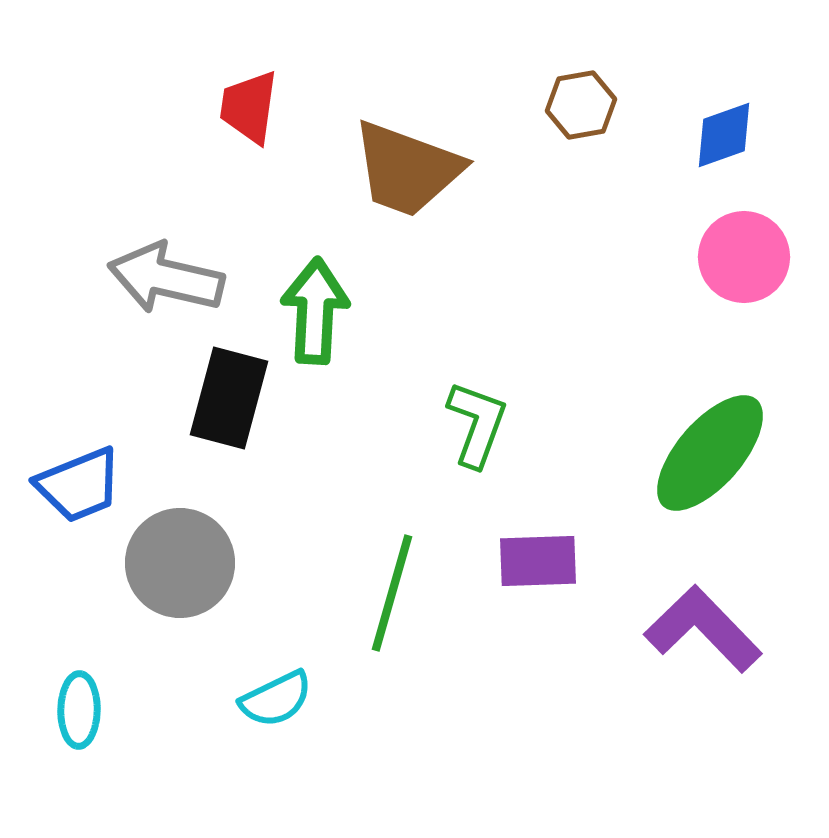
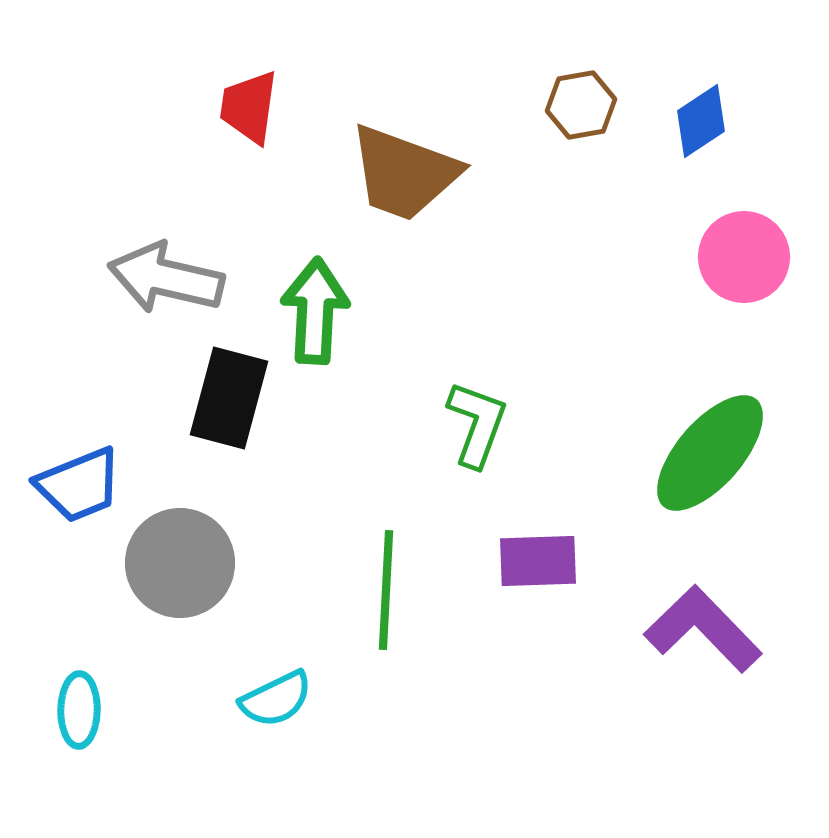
blue diamond: moved 23 px left, 14 px up; rotated 14 degrees counterclockwise
brown trapezoid: moved 3 px left, 4 px down
green line: moved 6 px left, 3 px up; rotated 13 degrees counterclockwise
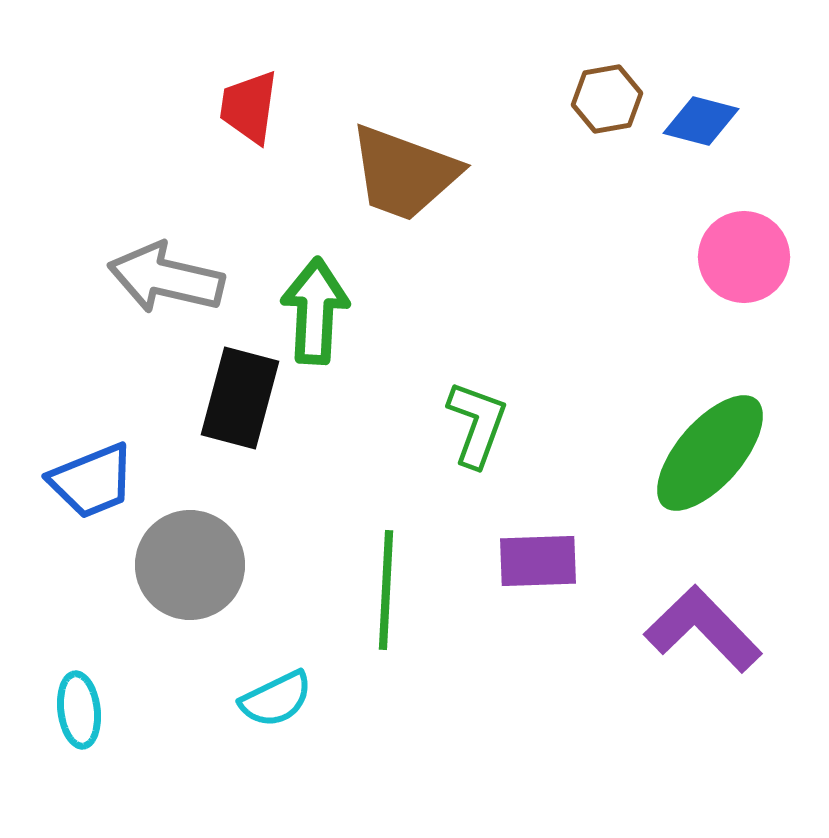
brown hexagon: moved 26 px right, 6 px up
blue diamond: rotated 48 degrees clockwise
black rectangle: moved 11 px right
blue trapezoid: moved 13 px right, 4 px up
gray circle: moved 10 px right, 2 px down
cyan ellipse: rotated 8 degrees counterclockwise
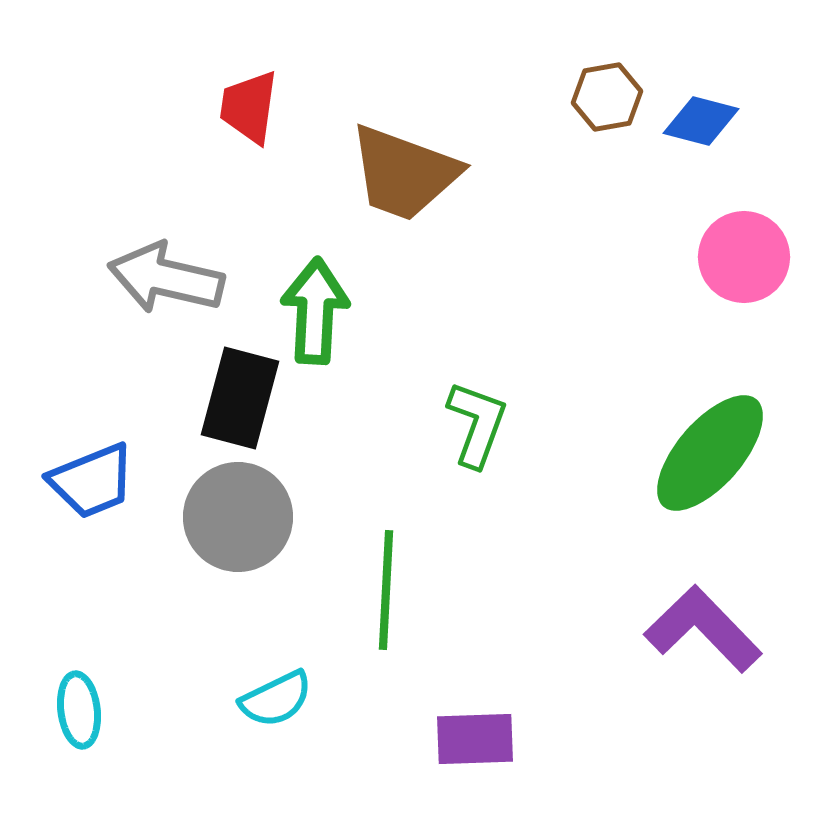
brown hexagon: moved 2 px up
purple rectangle: moved 63 px left, 178 px down
gray circle: moved 48 px right, 48 px up
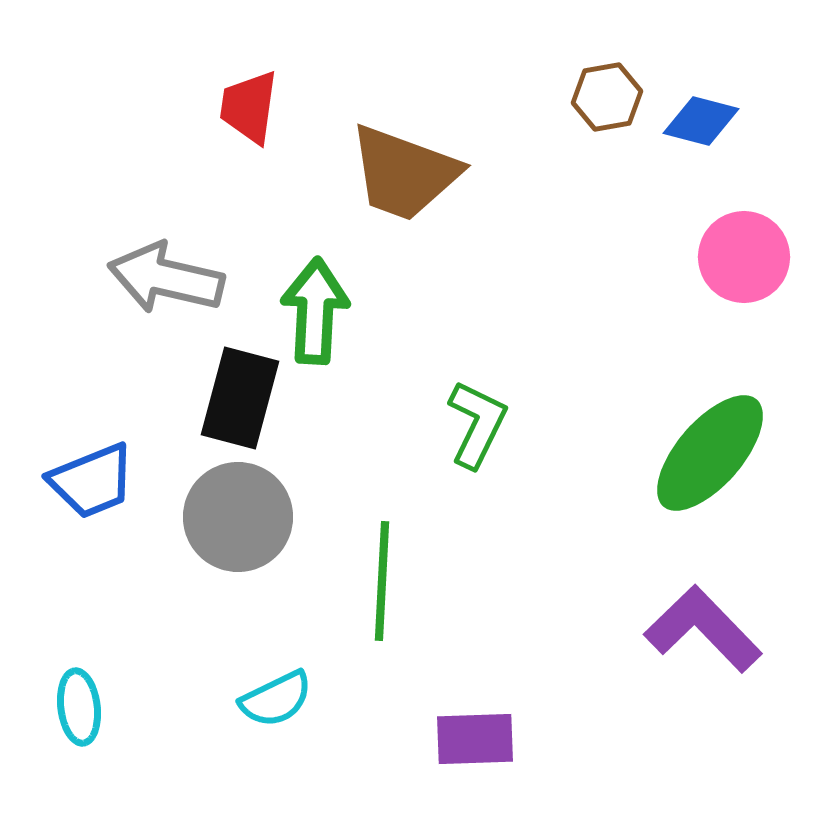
green L-shape: rotated 6 degrees clockwise
green line: moved 4 px left, 9 px up
cyan ellipse: moved 3 px up
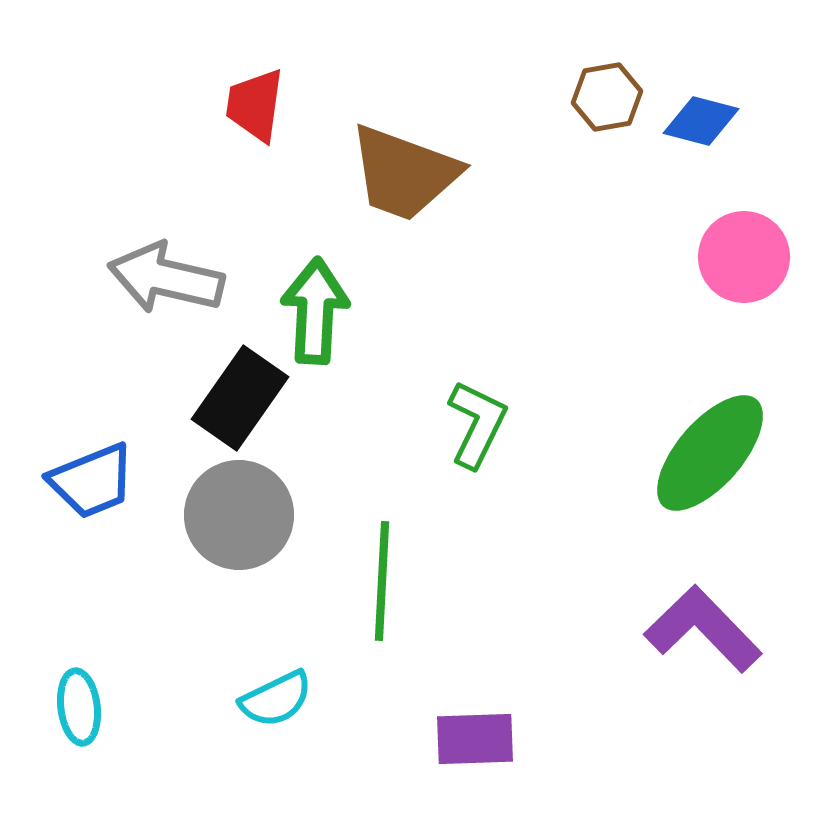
red trapezoid: moved 6 px right, 2 px up
black rectangle: rotated 20 degrees clockwise
gray circle: moved 1 px right, 2 px up
